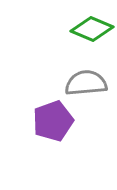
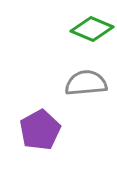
purple pentagon: moved 13 px left, 9 px down; rotated 9 degrees counterclockwise
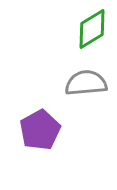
green diamond: rotated 54 degrees counterclockwise
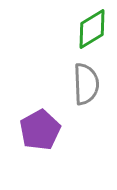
gray semicircle: moved 1 px down; rotated 93 degrees clockwise
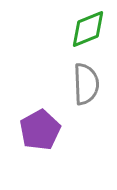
green diamond: moved 4 px left; rotated 9 degrees clockwise
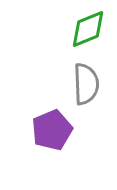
purple pentagon: moved 12 px right; rotated 6 degrees clockwise
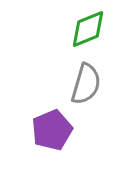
gray semicircle: rotated 18 degrees clockwise
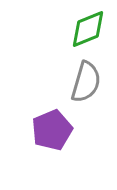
gray semicircle: moved 2 px up
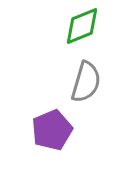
green diamond: moved 6 px left, 3 px up
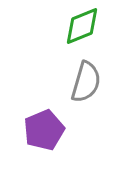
purple pentagon: moved 8 px left
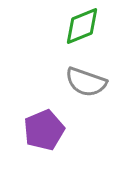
gray semicircle: rotated 93 degrees clockwise
